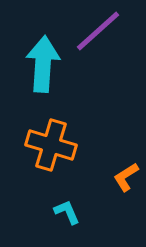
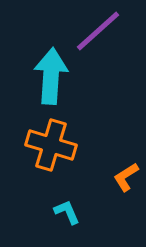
cyan arrow: moved 8 px right, 12 px down
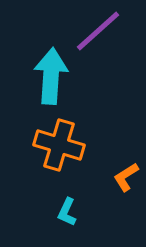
orange cross: moved 8 px right
cyan L-shape: rotated 132 degrees counterclockwise
